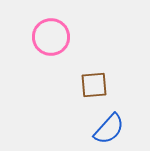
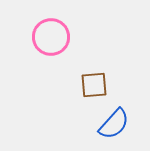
blue semicircle: moved 5 px right, 5 px up
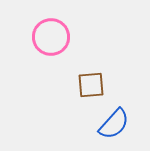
brown square: moved 3 px left
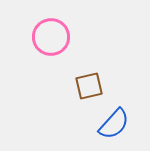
brown square: moved 2 px left, 1 px down; rotated 8 degrees counterclockwise
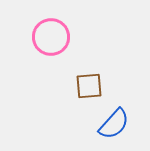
brown square: rotated 8 degrees clockwise
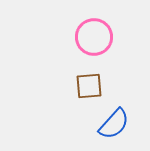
pink circle: moved 43 px right
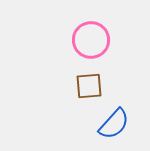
pink circle: moved 3 px left, 3 px down
